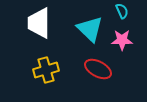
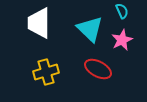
pink star: rotated 25 degrees counterclockwise
yellow cross: moved 2 px down
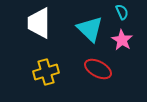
cyan semicircle: moved 1 px down
pink star: rotated 15 degrees counterclockwise
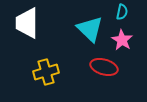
cyan semicircle: rotated 35 degrees clockwise
white trapezoid: moved 12 px left
red ellipse: moved 6 px right, 2 px up; rotated 12 degrees counterclockwise
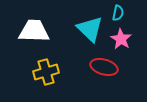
cyan semicircle: moved 4 px left, 1 px down
white trapezoid: moved 7 px right, 8 px down; rotated 92 degrees clockwise
pink star: moved 1 px left, 1 px up
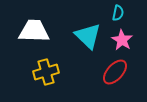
cyan triangle: moved 2 px left, 7 px down
pink star: moved 1 px right, 1 px down
red ellipse: moved 11 px right, 5 px down; rotated 64 degrees counterclockwise
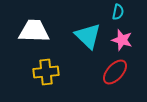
cyan semicircle: moved 1 px up
pink star: rotated 15 degrees counterclockwise
yellow cross: rotated 10 degrees clockwise
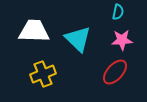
cyan triangle: moved 10 px left, 3 px down
pink star: rotated 20 degrees counterclockwise
yellow cross: moved 3 px left, 2 px down; rotated 15 degrees counterclockwise
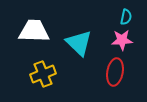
cyan semicircle: moved 8 px right, 5 px down
cyan triangle: moved 1 px right, 4 px down
red ellipse: rotated 32 degrees counterclockwise
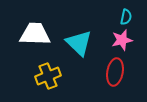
white trapezoid: moved 1 px right, 3 px down
pink star: rotated 10 degrees counterclockwise
yellow cross: moved 5 px right, 2 px down
